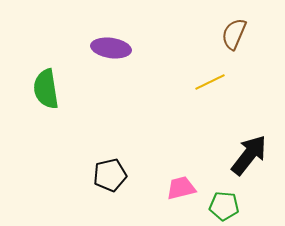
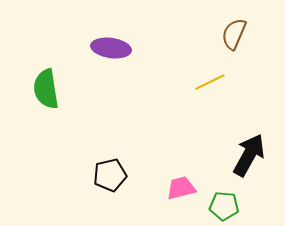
black arrow: rotated 9 degrees counterclockwise
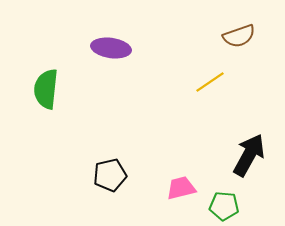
brown semicircle: moved 5 px right, 2 px down; rotated 132 degrees counterclockwise
yellow line: rotated 8 degrees counterclockwise
green semicircle: rotated 15 degrees clockwise
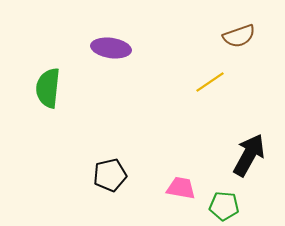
green semicircle: moved 2 px right, 1 px up
pink trapezoid: rotated 24 degrees clockwise
